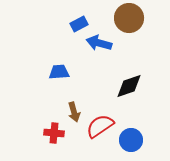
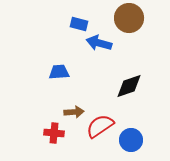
blue rectangle: rotated 42 degrees clockwise
brown arrow: rotated 78 degrees counterclockwise
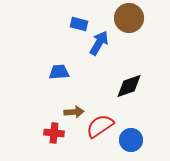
blue arrow: rotated 105 degrees clockwise
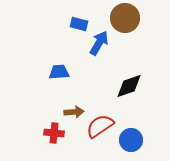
brown circle: moved 4 px left
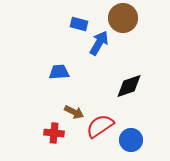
brown circle: moved 2 px left
brown arrow: rotated 30 degrees clockwise
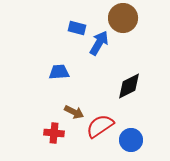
blue rectangle: moved 2 px left, 4 px down
black diamond: rotated 8 degrees counterclockwise
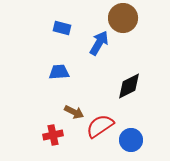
blue rectangle: moved 15 px left
red cross: moved 1 px left, 2 px down; rotated 18 degrees counterclockwise
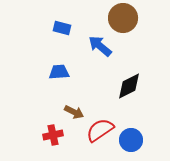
blue arrow: moved 1 px right, 3 px down; rotated 80 degrees counterclockwise
red semicircle: moved 4 px down
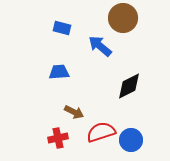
red semicircle: moved 1 px right, 2 px down; rotated 16 degrees clockwise
red cross: moved 5 px right, 3 px down
